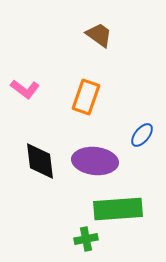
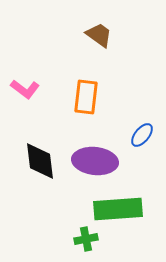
orange rectangle: rotated 12 degrees counterclockwise
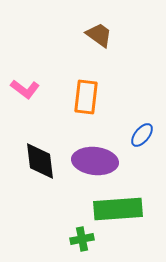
green cross: moved 4 px left
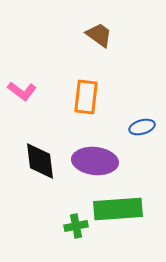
pink L-shape: moved 3 px left, 2 px down
blue ellipse: moved 8 px up; rotated 35 degrees clockwise
green cross: moved 6 px left, 13 px up
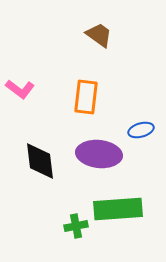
pink L-shape: moved 2 px left, 2 px up
blue ellipse: moved 1 px left, 3 px down
purple ellipse: moved 4 px right, 7 px up
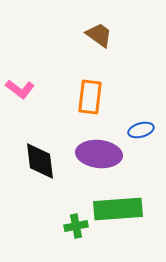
orange rectangle: moved 4 px right
